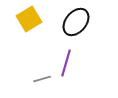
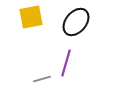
yellow square: moved 2 px right, 2 px up; rotated 20 degrees clockwise
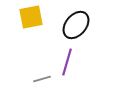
black ellipse: moved 3 px down
purple line: moved 1 px right, 1 px up
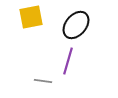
purple line: moved 1 px right, 1 px up
gray line: moved 1 px right, 2 px down; rotated 24 degrees clockwise
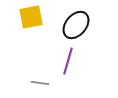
gray line: moved 3 px left, 2 px down
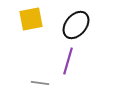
yellow square: moved 2 px down
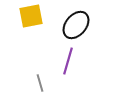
yellow square: moved 3 px up
gray line: rotated 66 degrees clockwise
